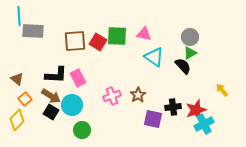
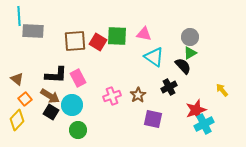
brown arrow: moved 1 px left
black cross: moved 4 px left, 20 px up; rotated 21 degrees counterclockwise
green circle: moved 4 px left
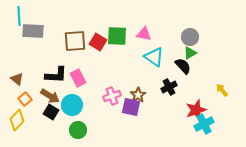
purple square: moved 22 px left, 12 px up
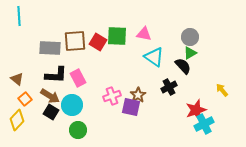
gray rectangle: moved 17 px right, 17 px down
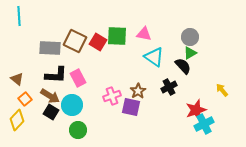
brown square: rotated 30 degrees clockwise
brown star: moved 4 px up
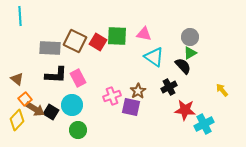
cyan line: moved 1 px right
brown arrow: moved 15 px left, 13 px down
red star: moved 11 px left; rotated 25 degrees clockwise
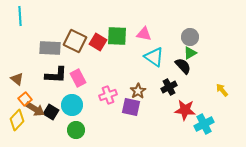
pink cross: moved 4 px left, 1 px up
green circle: moved 2 px left
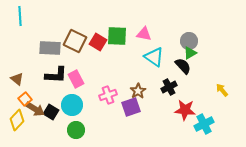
gray circle: moved 1 px left, 4 px down
pink rectangle: moved 2 px left, 1 px down
purple square: rotated 30 degrees counterclockwise
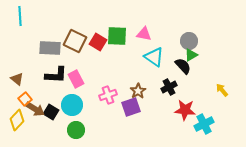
green triangle: moved 1 px right, 2 px down
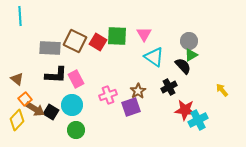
pink triangle: rotated 49 degrees clockwise
cyan cross: moved 6 px left, 4 px up
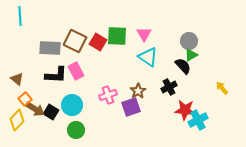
cyan triangle: moved 6 px left
pink rectangle: moved 8 px up
yellow arrow: moved 2 px up
